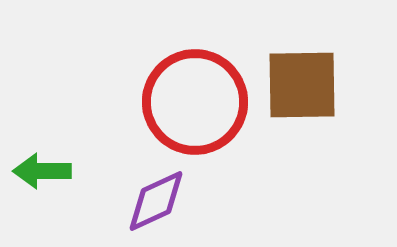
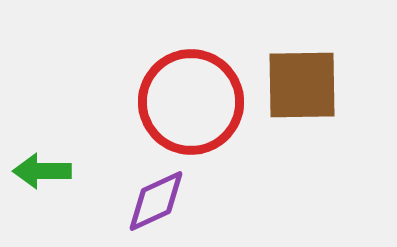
red circle: moved 4 px left
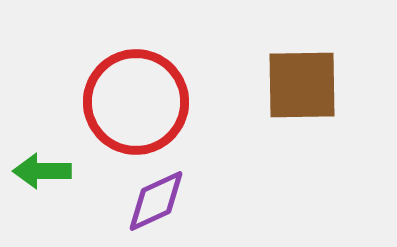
red circle: moved 55 px left
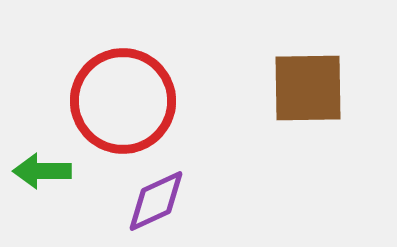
brown square: moved 6 px right, 3 px down
red circle: moved 13 px left, 1 px up
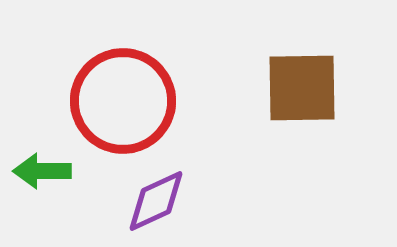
brown square: moved 6 px left
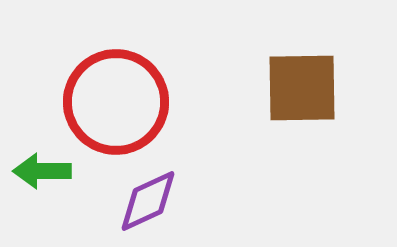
red circle: moved 7 px left, 1 px down
purple diamond: moved 8 px left
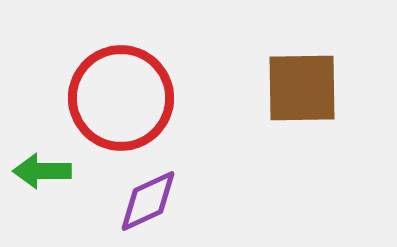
red circle: moved 5 px right, 4 px up
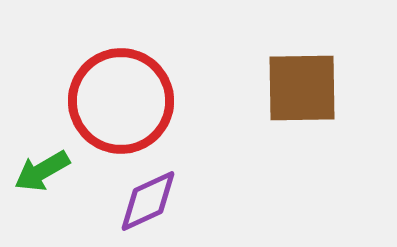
red circle: moved 3 px down
green arrow: rotated 30 degrees counterclockwise
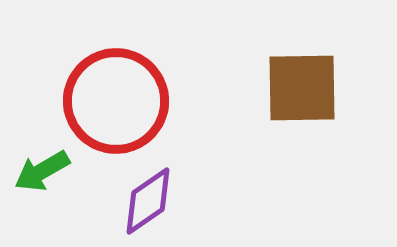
red circle: moved 5 px left
purple diamond: rotated 10 degrees counterclockwise
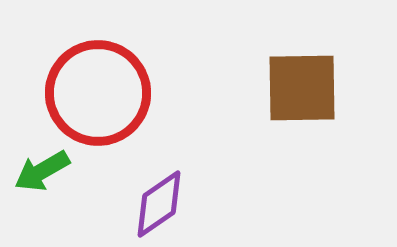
red circle: moved 18 px left, 8 px up
purple diamond: moved 11 px right, 3 px down
